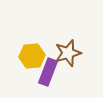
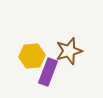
brown star: moved 1 px right, 2 px up
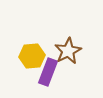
brown star: moved 1 px left; rotated 12 degrees counterclockwise
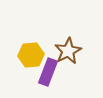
yellow hexagon: moved 1 px left, 1 px up
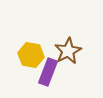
yellow hexagon: rotated 15 degrees clockwise
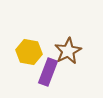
yellow hexagon: moved 2 px left, 3 px up
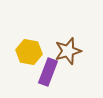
brown star: rotated 12 degrees clockwise
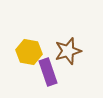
purple rectangle: rotated 40 degrees counterclockwise
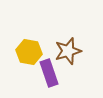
purple rectangle: moved 1 px right, 1 px down
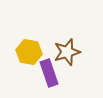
brown star: moved 1 px left, 1 px down
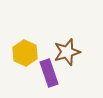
yellow hexagon: moved 4 px left, 1 px down; rotated 15 degrees clockwise
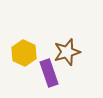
yellow hexagon: moved 1 px left
